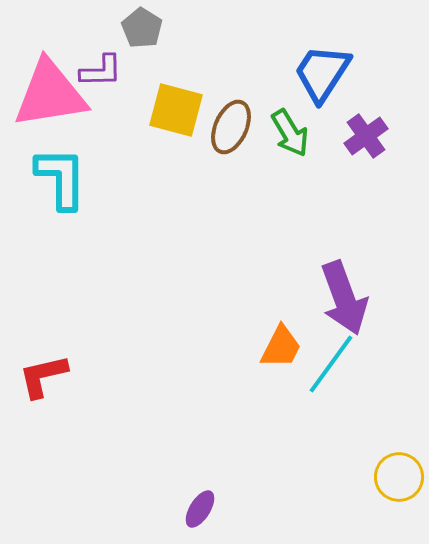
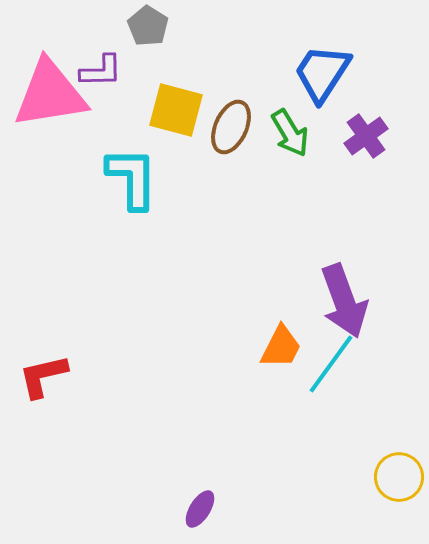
gray pentagon: moved 6 px right, 2 px up
cyan L-shape: moved 71 px right
purple arrow: moved 3 px down
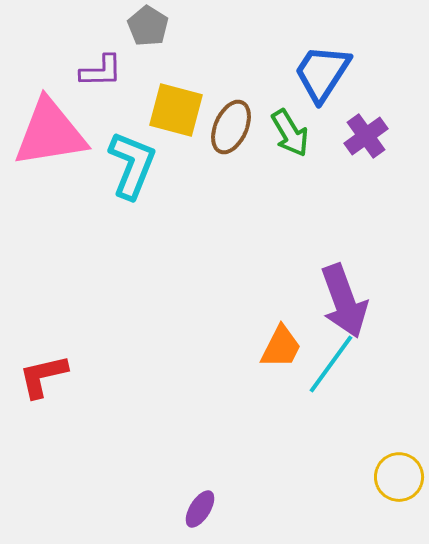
pink triangle: moved 39 px down
cyan L-shape: moved 13 px up; rotated 22 degrees clockwise
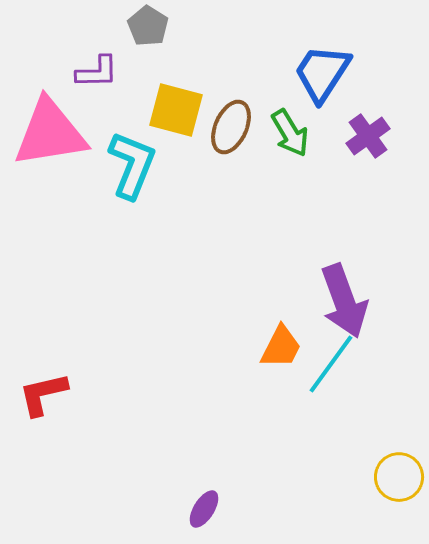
purple L-shape: moved 4 px left, 1 px down
purple cross: moved 2 px right
red L-shape: moved 18 px down
purple ellipse: moved 4 px right
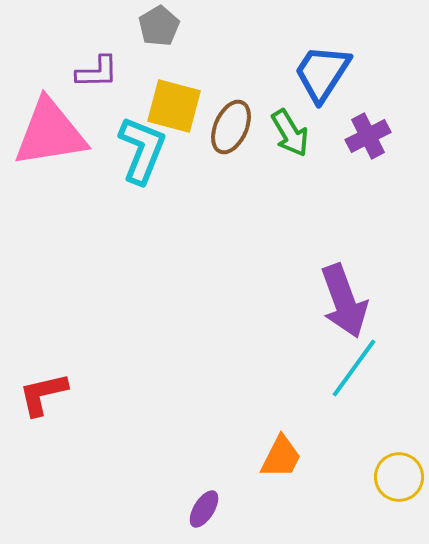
gray pentagon: moved 11 px right; rotated 9 degrees clockwise
yellow square: moved 2 px left, 4 px up
purple cross: rotated 9 degrees clockwise
cyan L-shape: moved 10 px right, 15 px up
orange trapezoid: moved 110 px down
cyan line: moved 23 px right, 4 px down
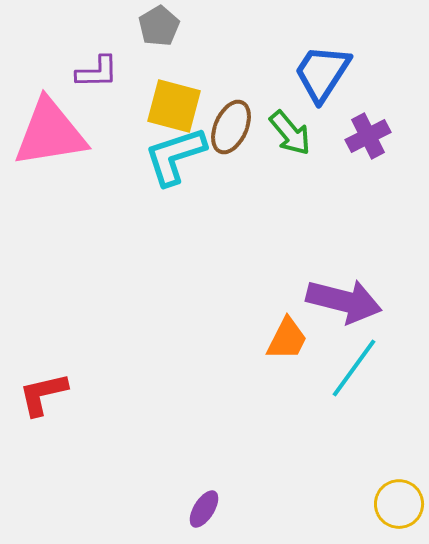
green arrow: rotated 9 degrees counterclockwise
cyan L-shape: moved 33 px right, 6 px down; rotated 130 degrees counterclockwise
purple arrow: rotated 56 degrees counterclockwise
orange trapezoid: moved 6 px right, 118 px up
yellow circle: moved 27 px down
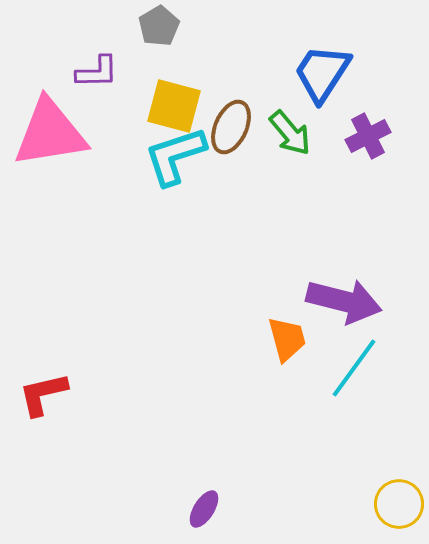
orange trapezoid: rotated 42 degrees counterclockwise
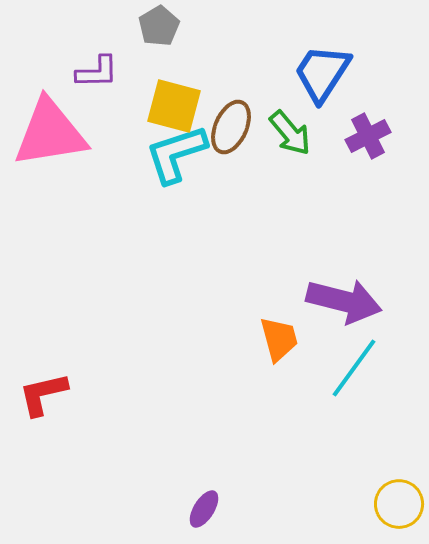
cyan L-shape: moved 1 px right, 2 px up
orange trapezoid: moved 8 px left
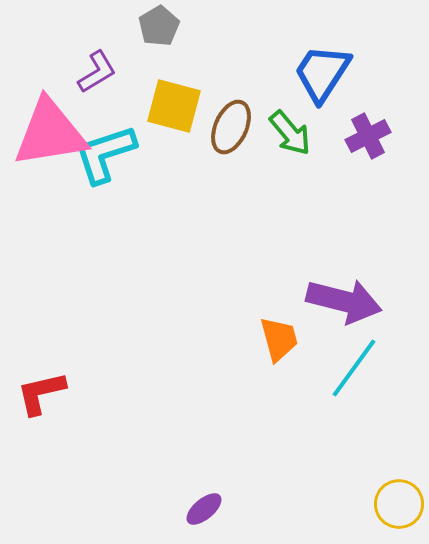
purple L-shape: rotated 30 degrees counterclockwise
cyan L-shape: moved 71 px left
red L-shape: moved 2 px left, 1 px up
purple ellipse: rotated 18 degrees clockwise
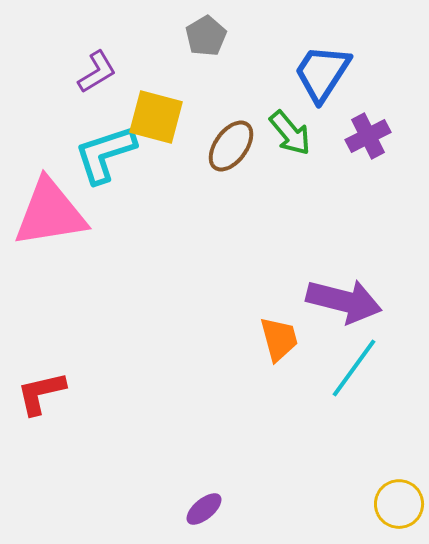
gray pentagon: moved 47 px right, 10 px down
yellow square: moved 18 px left, 11 px down
brown ellipse: moved 19 px down; rotated 12 degrees clockwise
pink triangle: moved 80 px down
